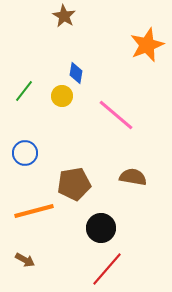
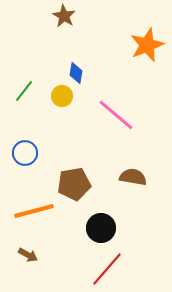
brown arrow: moved 3 px right, 5 px up
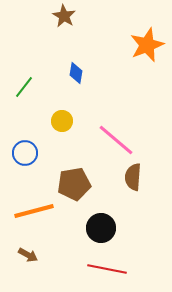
green line: moved 4 px up
yellow circle: moved 25 px down
pink line: moved 25 px down
brown semicircle: rotated 96 degrees counterclockwise
red line: rotated 60 degrees clockwise
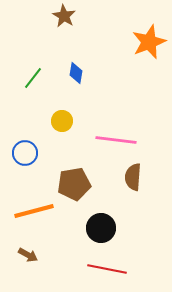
orange star: moved 2 px right, 3 px up
green line: moved 9 px right, 9 px up
pink line: rotated 33 degrees counterclockwise
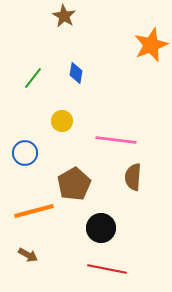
orange star: moved 2 px right, 3 px down
brown pentagon: rotated 20 degrees counterclockwise
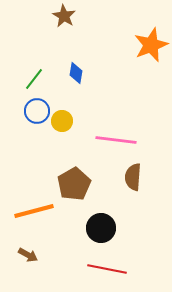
green line: moved 1 px right, 1 px down
blue circle: moved 12 px right, 42 px up
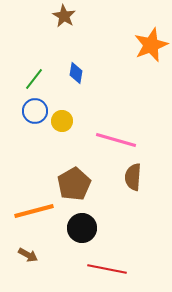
blue circle: moved 2 px left
pink line: rotated 9 degrees clockwise
black circle: moved 19 px left
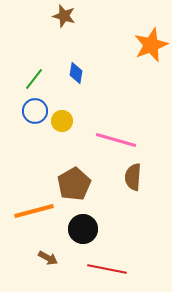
brown star: rotated 15 degrees counterclockwise
black circle: moved 1 px right, 1 px down
brown arrow: moved 20 px right, 3 px down
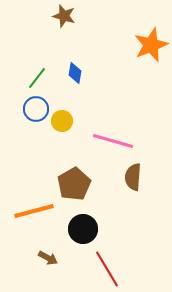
blue diamond: moved 1 px left
green line: moved 3 px right, 1 px up
blue circle: moved 1 px right, 2 px up
pink line: moved 3 px left, 1 px down
red line: rotated 48 degrees clockwise
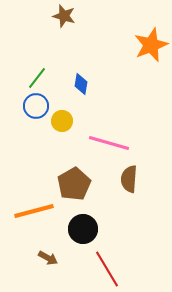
blue diamond: moved 6 px right, 11 px down
blue circle: moved 3 px up
pink line: moved 4 px left, 2 px down
brown semicircle: moved 4 px left, 2 px down
